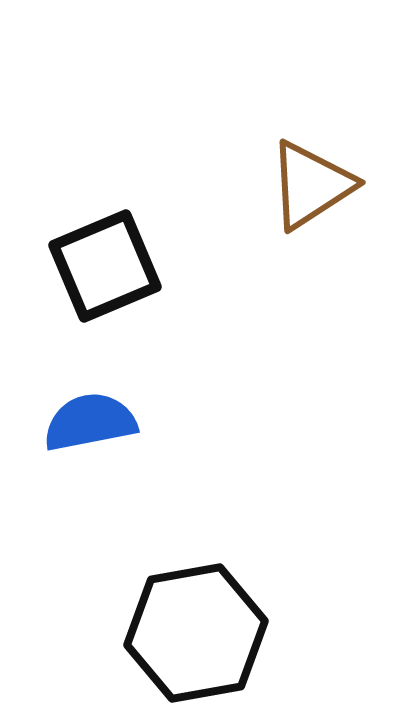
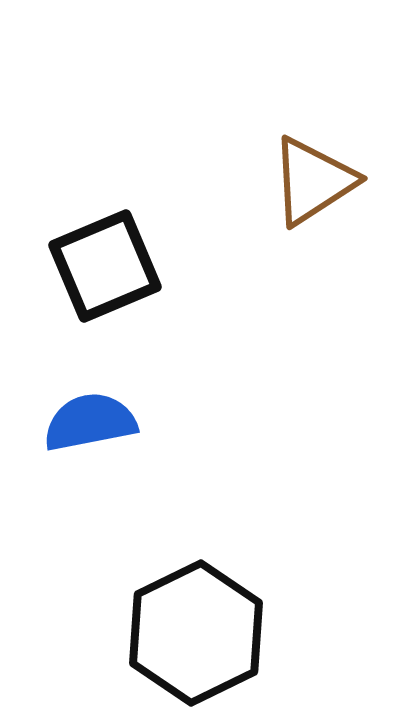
brown triangle: moved 2 px right, 4 px up
black hexagon: rotated 16 degrees counterclockwise
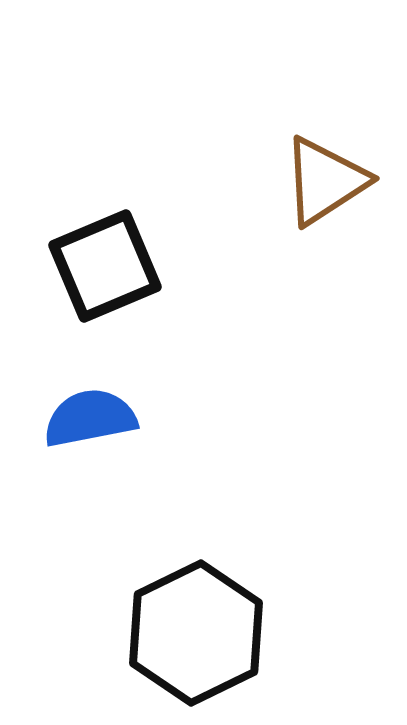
brown triangle: moved 12 px right
blue semicircle: moved 4 px up
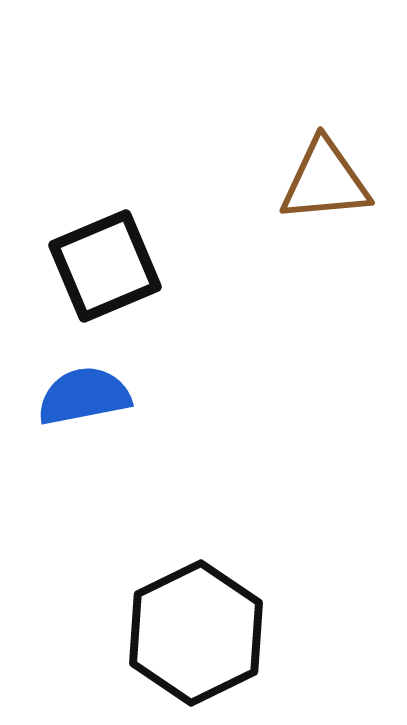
brown triangle: rotated 28 degrees clockwise
blue semicircle: moved 6 px left, 22 px up
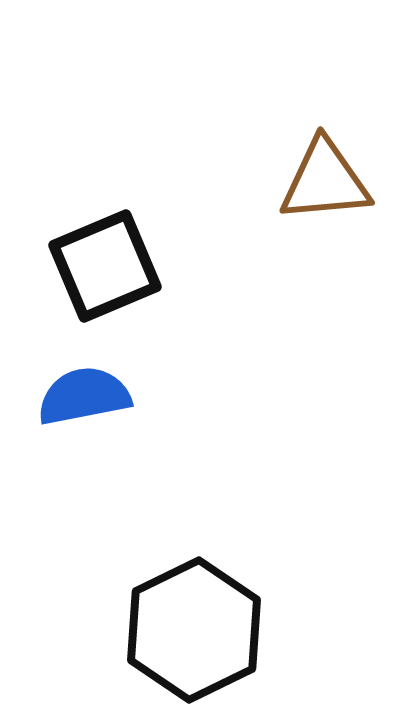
black hexagon: moved 2 px left, 3 px up
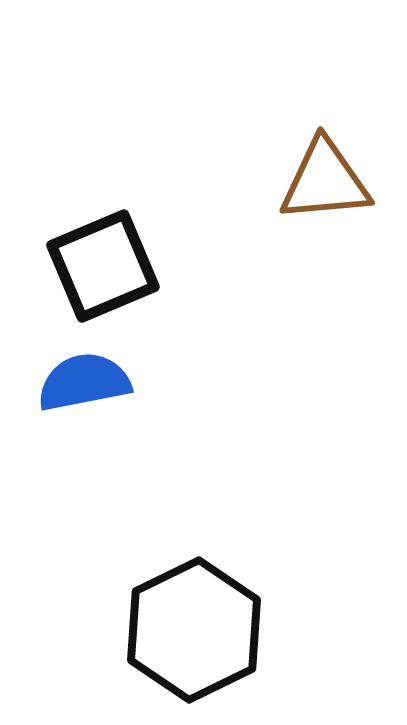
black square: moved 2 px left
blue semicircle: moved 14 px up
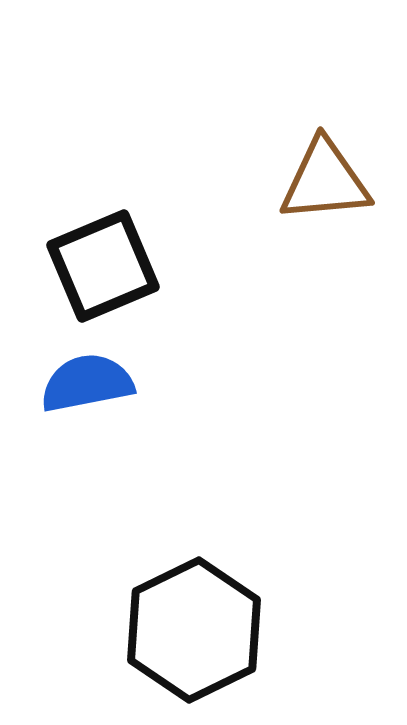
blue semicircle: moved 3 px right, 1 px down
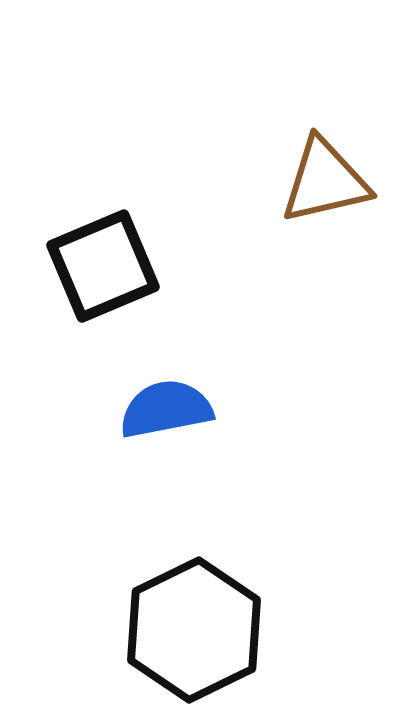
brown triangle: rotated 8 degrees counterclockwise
blue semicircle: moved 79 px right, 26 px down
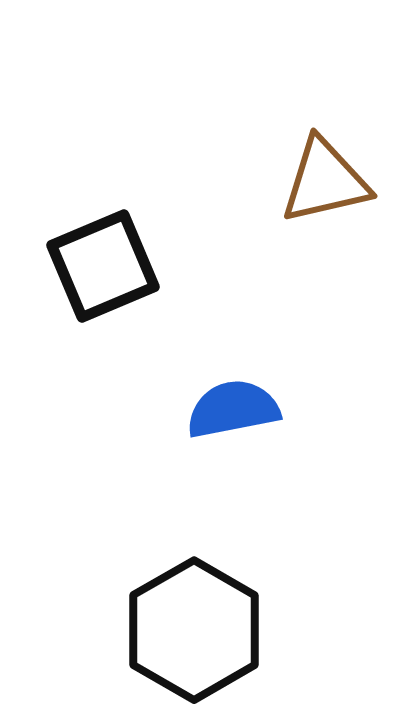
blue semicircle: moved 67 px right
black hexagon: rotated 4 degrees counterclockwise
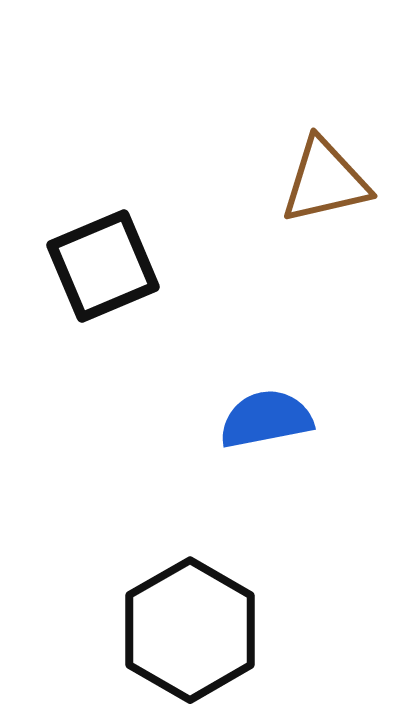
blue semicircle: moved 33 px right, 10 px down
black hexagon: moved 4 px left
